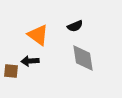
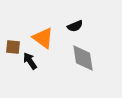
orange triangle: moved 5 px right, 3 px down
black arrow: rotated 60 degrees clockwise
brown square: moved 2 px right, 24 px up
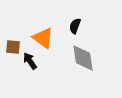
black semicircle: rotated 133 degrees clockwise
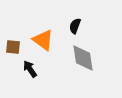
orange triangle: moved 2 px down
black arrow: moved 8 px down
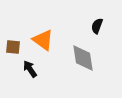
black semicircle: moved 22 px right
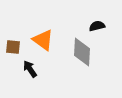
black semicircle: rotated 56 degrees clockwise
gray diamond: moved 1 px left, 6 px up; rotated 12 degrees clockwise
